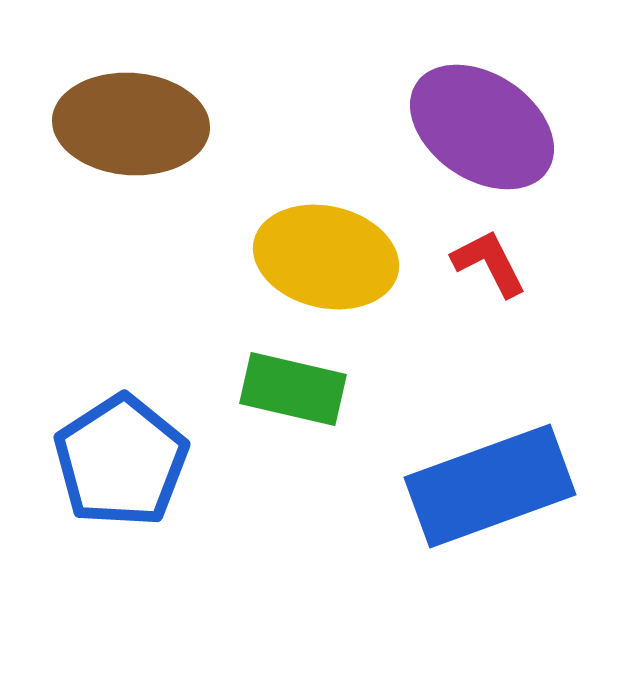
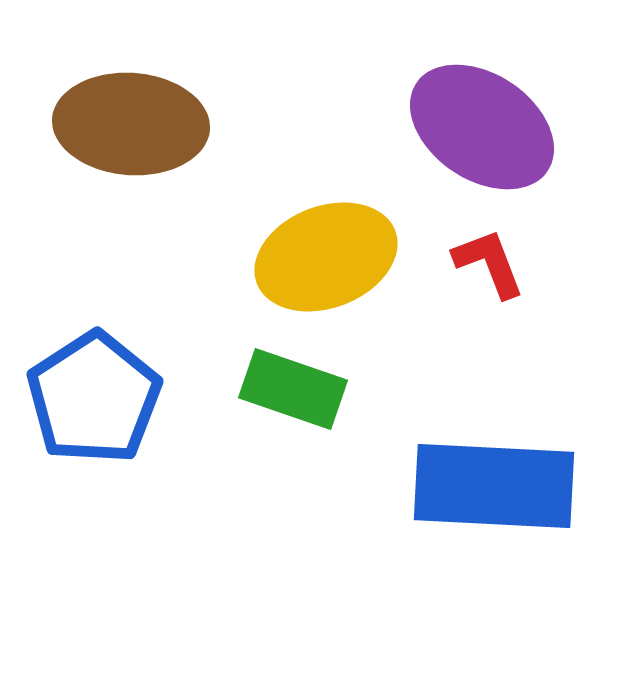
yellow ellipse: rotated 34 degrees counterclockwise
red L-shape: rotated 6 degrees clockwise
green rectangle: rotated 6 degrees clockwise
blue pentagon: moved 27 px left, 63 px up
blue rectangle: moved 4 px right; rotated 23 degrees clockwise
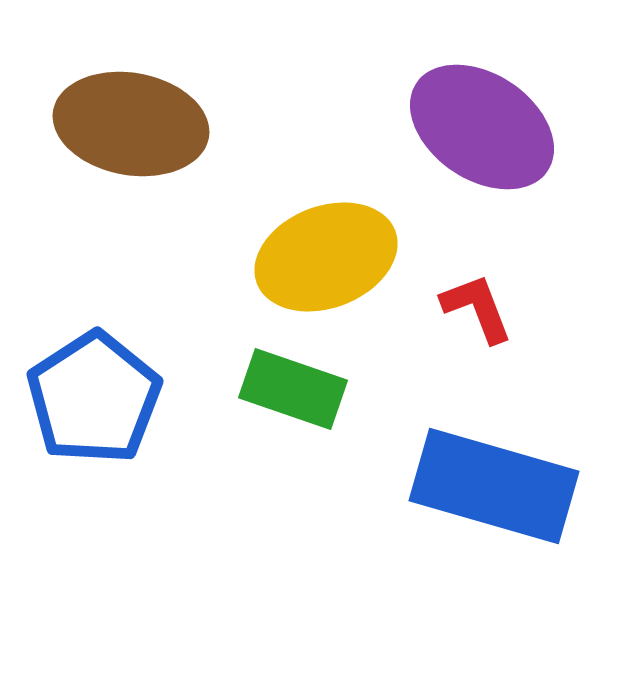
brown ellipse: rotated 6 degrees clockwise
red L-shape: moved 12 px left, 45 px down
blue rectangle: rotated 13 degrees clockwise
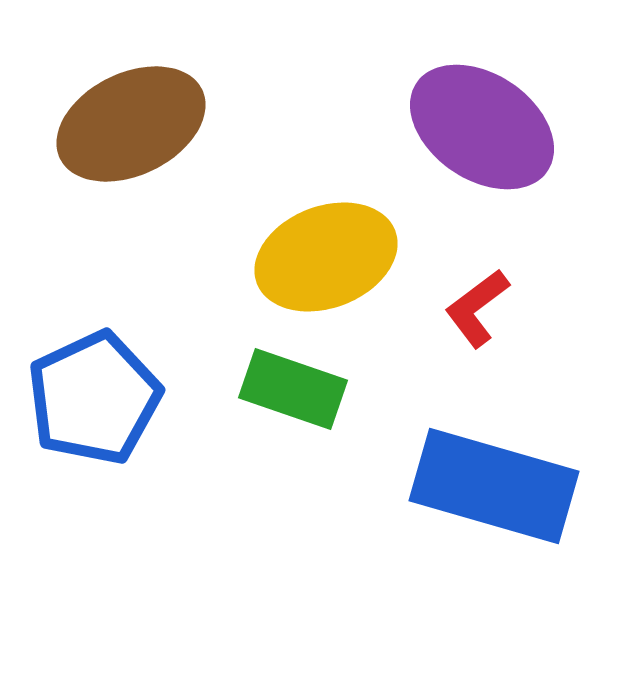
brown ellipse: rotated 36 degrees counterclockwise
red L-shape: rotated 106 degrees counterclockwise
blue pentagon: rotated 8 degrees clockwise
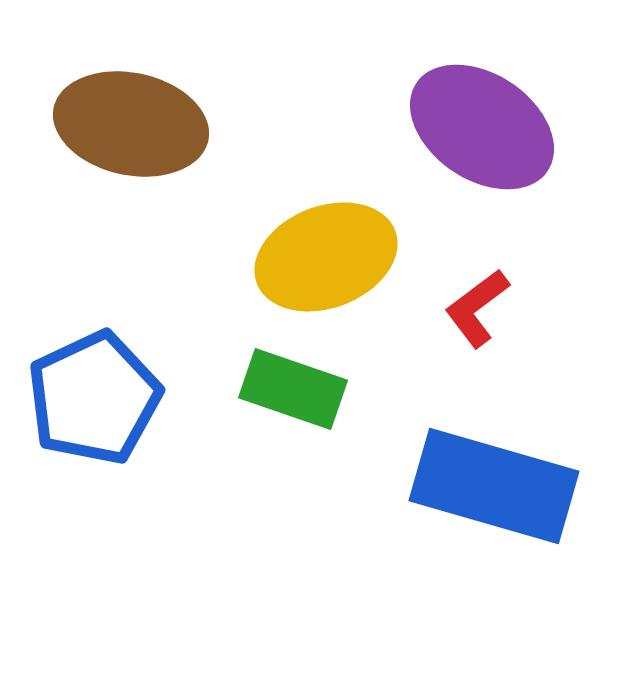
brown ellipse: rotated 38 degrees clockwise
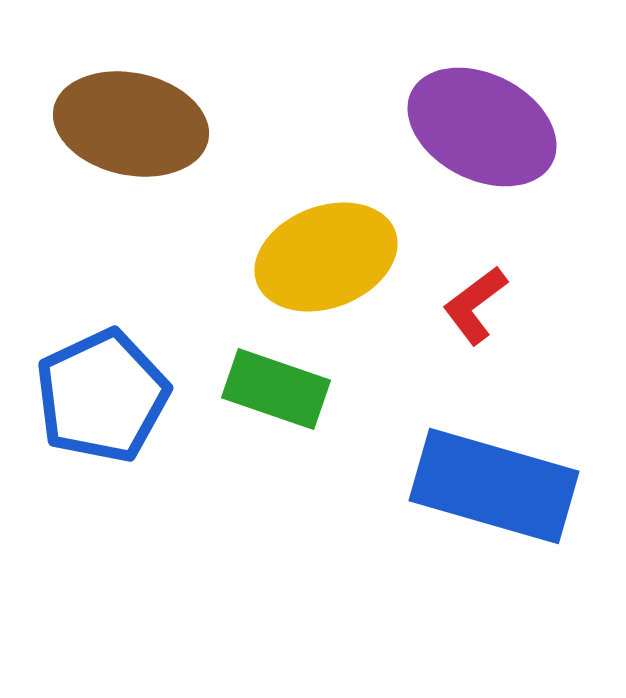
purple ellipse: rotated 7 degrees counterclockwise
red L-shape: moved 2 px left, 3 px up
green rectangle: moved 17 px left
blue pentagon: moved 8 px right, 2 px up
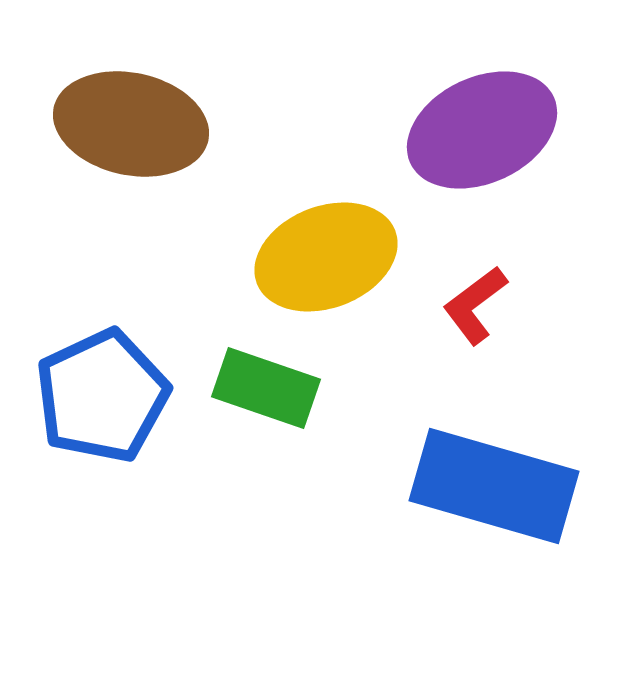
purple ellipse: moved 3 px down; rotated 52 degrees counterclockwise
green rectangle: moved 10 px left, 1 px up
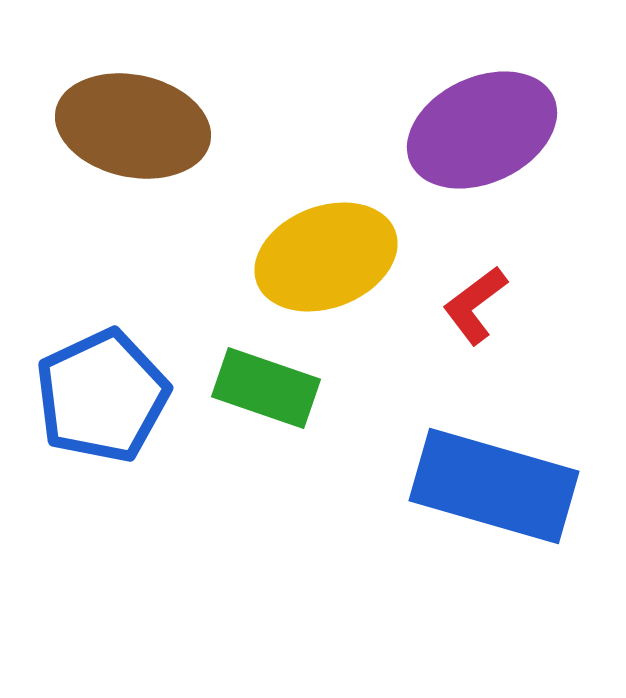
brown ellipse: moved 2 px right, 2 px down
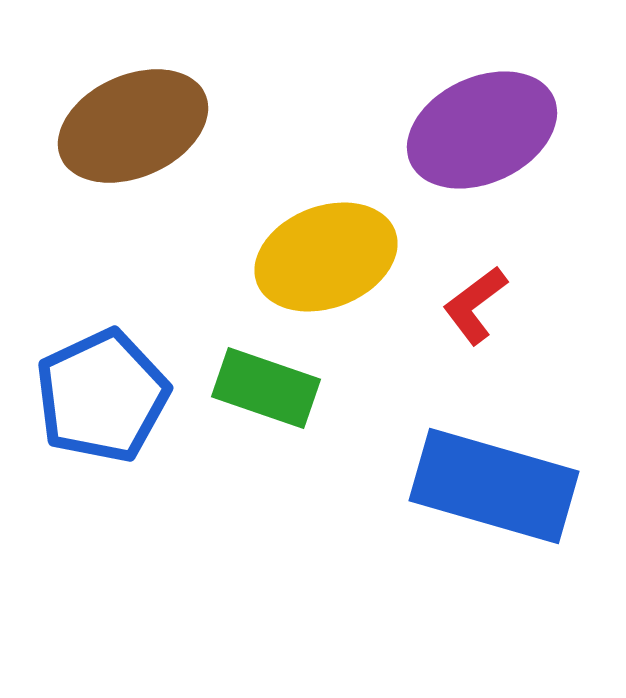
brown ellipse: rotated 36 degrees counterclockwise
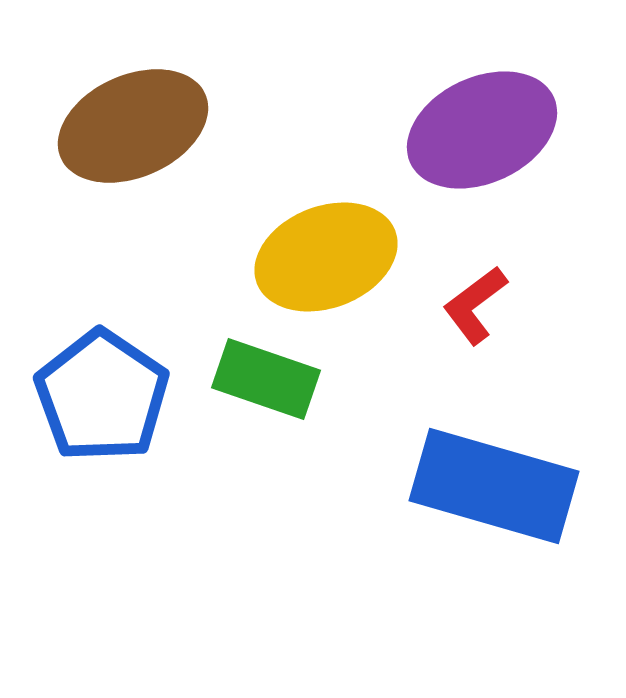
green rectangle: moved 9 px up
blue pentagon: rotated 13 degrees counterclockwise
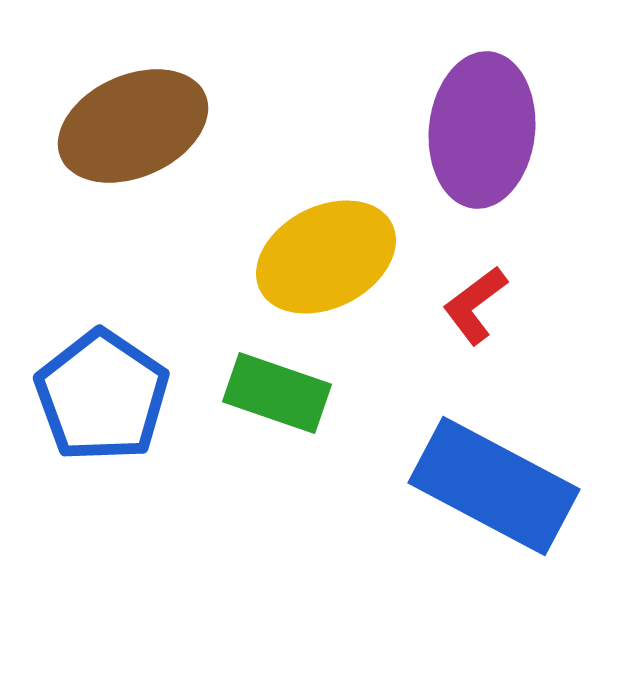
purple ellipse: rotated 59 degrees counterclockwise
yellow ellipse: rotated 6 degrees counterclockwise
green rectangle: moved 11 px right, 14 px down
blue rectangle: rotated 12 degrees clockwise
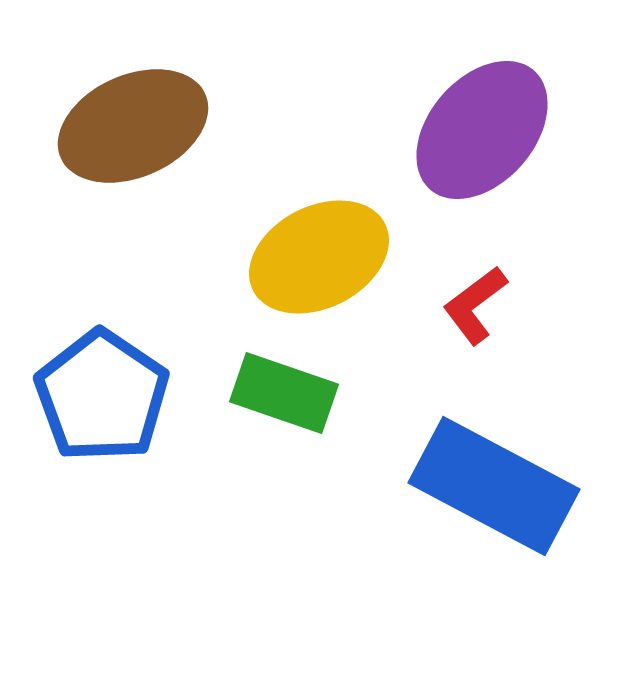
purple ellipse: rotated 35 degrees clockwise
yellow ellipse: moved 7 px left
green rectangle: moved 7 px right
